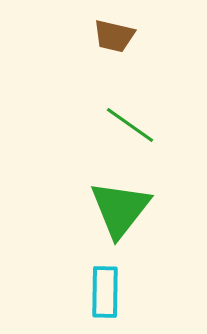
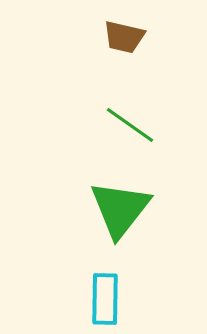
brown trapezoid: moved 10 px right, 1 px down
cyan rectangle: moved 7 px down
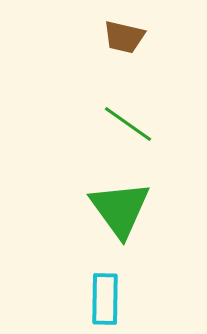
green line: moved 2 px left, 1 px up
green triangle: rotated 14 degrees counterclockwise
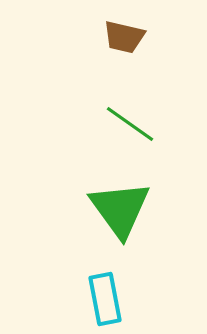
green line: moved 2 px right
cyan rectangle: rotated 12 degrees counterclockwise
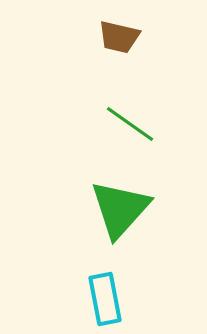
brown trapezoid: moved 5 px left
green triangle: rotated 18 degrees clockwise
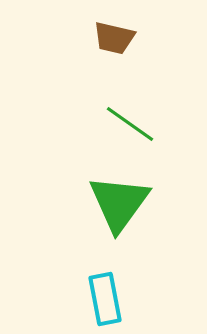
brown trapezoid: moved 5 px left, 1 px down
green triangle: moved 1 px left, 6 px up; rotated 6 degrees counterclockwise
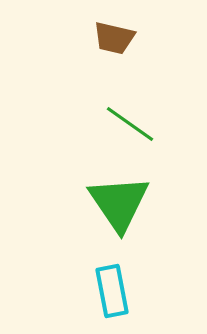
green triangle: rotated 10 degrees counterclockwise
cyan rectangle: moved 7 px right, 8 px up
